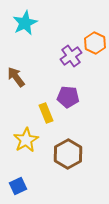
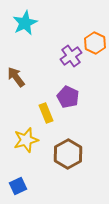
purple pentagon: rotated 20 degrees clockwise
yellow star: rotated 15 degrees clockwise
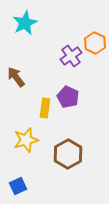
yellow rectangle: moved 1 px left, 5 px up; rotated 30 degrees clockwise
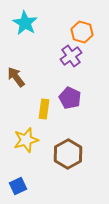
cyan star: rotated 15 degrees counterclockwise
orange hexagon: moved 13 px left, 11 px up; rotated 10 degrees counterclockwise
purple pentagon: moved 2 px right, 1 px down
yellow rectangle: moved 1 px left, 1 px down
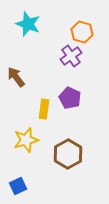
cyan star: moved 3 px right, 1 px down; rotated 10 degrees counterclockwise
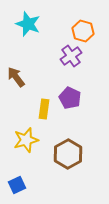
orange hexagon: moved 1 px right, 1 px up
blue square: moved 1 px left, 1 px up
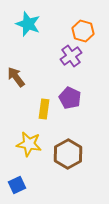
yellow star: moved 3 px right, 4 px down; rotated 25 degrees clockwise
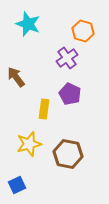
purple cross: moved 4 px left, 2 px down
purple pentagon: moved 4 px up
yellow star: rotated 25 degrees counterclockwise
brown hexagon: rotated 20 degrees counterclockwise
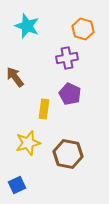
cyan star: moved 1 px left, 2 px down
orange hexagon: moved 2 px up
purple cross: rotated 25 degrees clockwise
brown arrow: moved 1 px left
yellow star: moved 1 px left, 1 px up
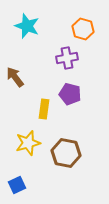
purple pentagon: rotated 10 degrees counterclockwise
brown hexagon: moved 2 px left, 1 px up
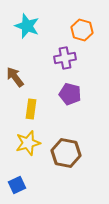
orange hexagon: moved 1 px left, 1 px down
purple cross: moved 2 px left
yellow rectangle: moved 13 px left
